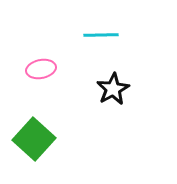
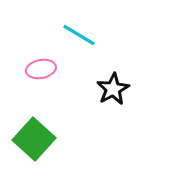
cyan line: moved 22 px left; rotated 32 degrees clockwise
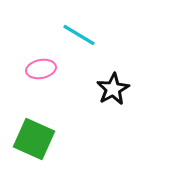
green square: rotated 18 degrees counterclockwise
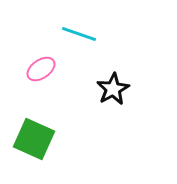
cyan line: moved 1 px up; rotated 12 degrees counterclockwise
pink ellipse: rotated 24 degrees counterclockwise
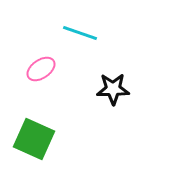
cyan line: moved 1 px right, 1 px up
black star: rotated 28 degrees clockwise
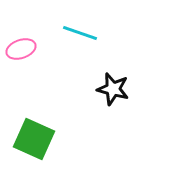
pink ellipse: moved 20 px left, 20 px up; rotated 16 degrees clockwise
black star: rotated 16 degrees clockwise
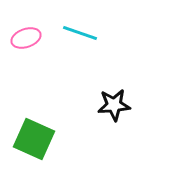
pink ellipse: moved 5 px right, 11 px up
black star: moved 1 px right, 16 px down; rotated 20 degrees counterclockwise
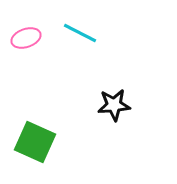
cyan line: rotated 8 degrees clockwise
green square: moved 1 px right, 3 px down
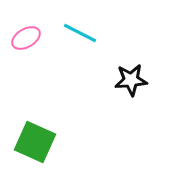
pink ellipse: rotated 12 degrees counterclockwise
black star: moved 17 px right, 25 px up
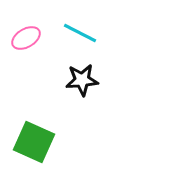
black star: moved 49 px left
green square: moved 1 px left
